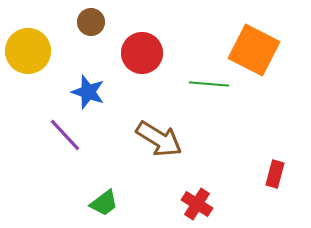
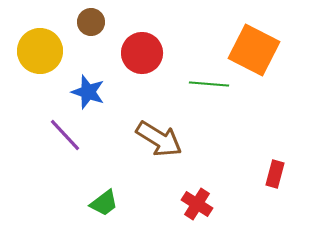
yellow circle: moved 12 px right
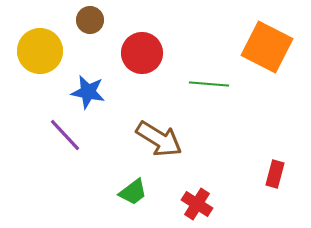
brown circle: moved 1 px left, 2 px up
orange square: moved 13 px right, 3 px up
blue star: rotated 8 degrees counterclockwise
green trapezoid: moved 29 px right, 11 px up
